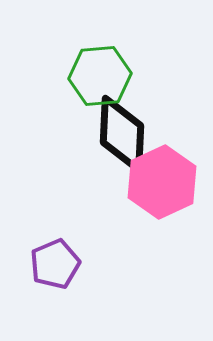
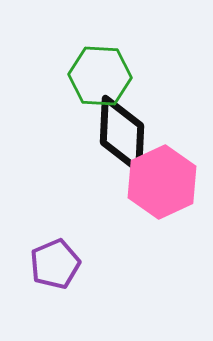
green hexagon: rotated 8 degrees clockwise
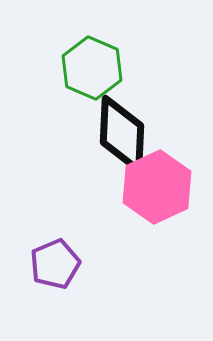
green hexagon: moved 8 px left, 8 px up; rotated 20 degrees clockwise
pink hexagon: moved 5 px left, 5 px down
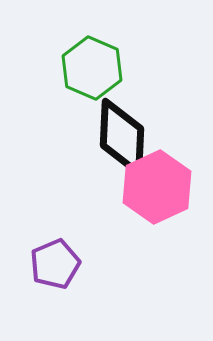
black diamond: moved 3 px down
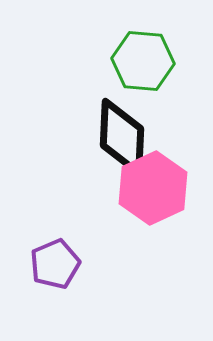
green hexagon: moved 51 px right, 7 px up; rotated 18 degrees counterclockwise
pink hexagon: moved 4 px left, 1 px down
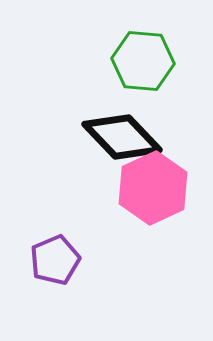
black diamond: rotated 46 degrees counterclockwise
purple pentagon: moved 4 px up
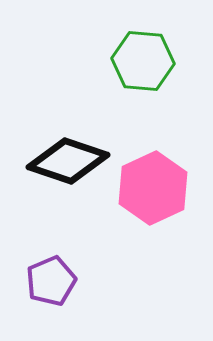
black diamond: moved 54 px left, 24 px down; rotated 28 degrees counterclockwise
purple pentagon: moved 4 px left, 21 px down
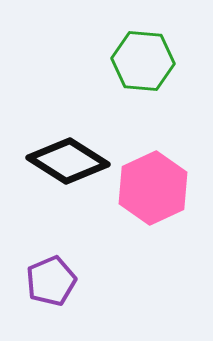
black diamond: rotated 14 degrees clockwise
